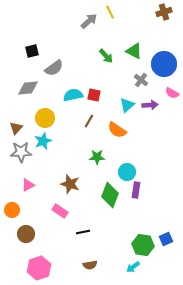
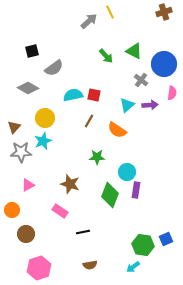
gray diamond: rotated 35 degrees clockwise
pink semicircle: rotated 112 degrees counterclockwise
brown triangle: moved 2 px left, 1 px up
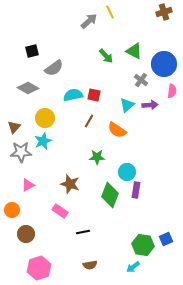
pink semicircle: moved 2 px up
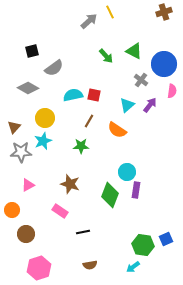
purple arrow: rotated 49 degrees counterclockwise
green star: moved 16 px left, 11 px up
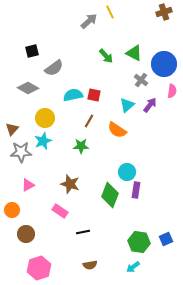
green triangle: moved 2 px down
brown triangle: moved 2 px left, 2 px down
green hexagon: moved 4 px left, 3 px up
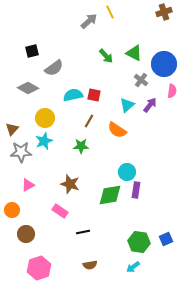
cyan star: moved 1 px right
green diamond: rotated 60 degrees clockwise
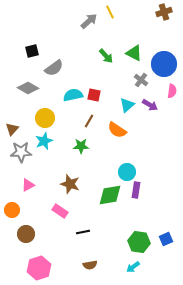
purple arrow: rotated 84 degrees clockwise
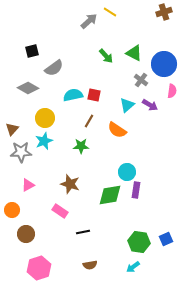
yellow line: rotated 32 degrees counterclockwise
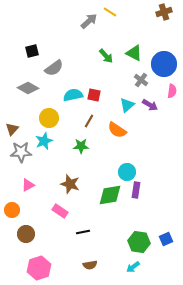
yellow circle: moved 4 px right
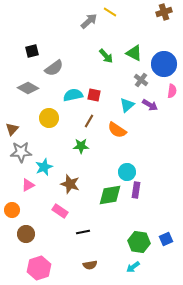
cyan star: moved 26 px down
